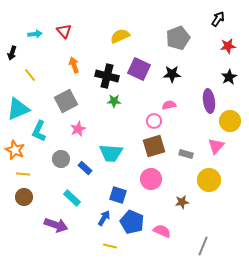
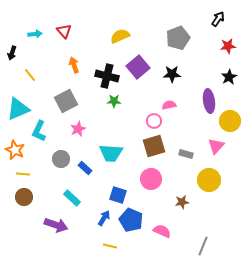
purple square at (139, 69): moved 1 px left, 2 px up; rotated 25 degrees clockwise
blue pentagon at (132, 222): moved 1 px left, 2 px up
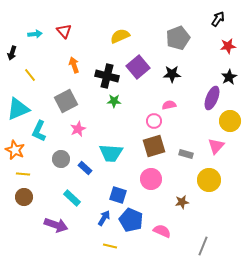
purple ellipse at (209, 101): moved 3 px right, 3 px up; rotated 30 degrees clockwise
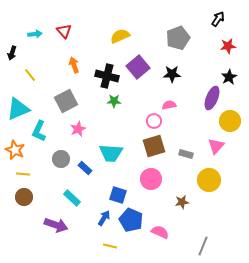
pink semicircle at (162, 231): moved 2 px left, 1 px down
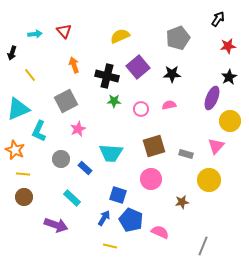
pink circle at (154, 121): moved 13 px left, 12 px up
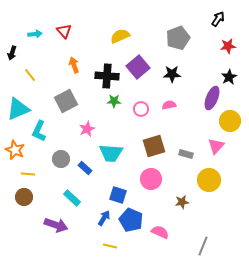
black cross at (107, 76): rotated 10 degrees counterclockwise
pink star at (78, 129): moved 9 px right
yellow line at (23, 174): moved 5 px right
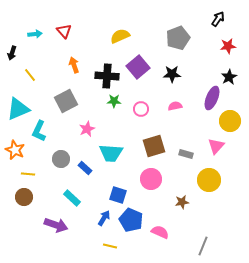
pink semicircle at (169, 105): moved 6 px right, 1 px down
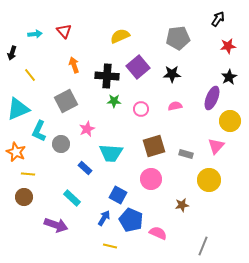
gray pentagon at (178, 38): rotated 15 degrees clockwise
orange star at (15, 150): moved 1 px right, 2 px down
gray circle at (61, 159): moved 15 px up
blue square at (118, 195): rotated 12 degrees clockwise
brown star at (182, 202): moved 3 px down
pink semicircle at (160, 232): moved 2 px left, 1 px down
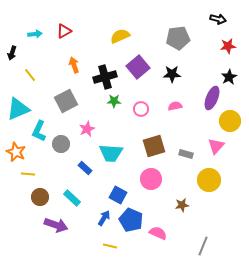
black arrow at (218, 19): rotated 70 degrees clockwise
red triangle at (64, 31): rotated 42 degrees clockwise
black cross at (107, 76): moved 2 px left, 1 px down; rotated 20 degrees counterclockwise
brown circle at (24, 197): moved 16 px right
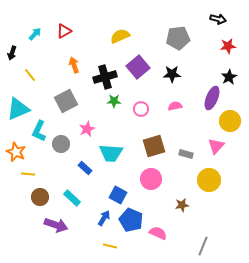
cyan arrow at (35, 34): rotated 40 degrees counterclockwise
